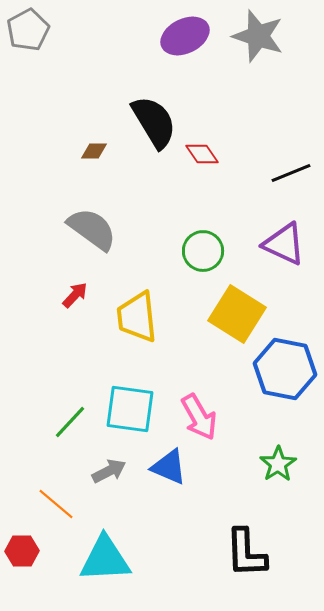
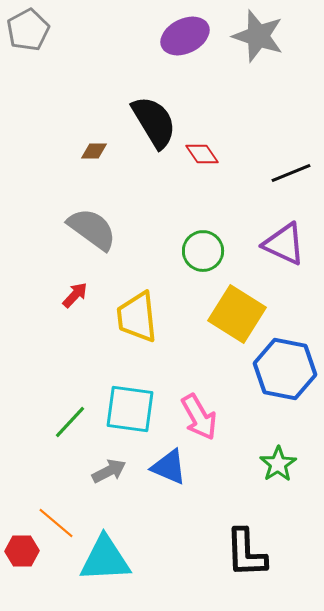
orange line: moved 19 px down
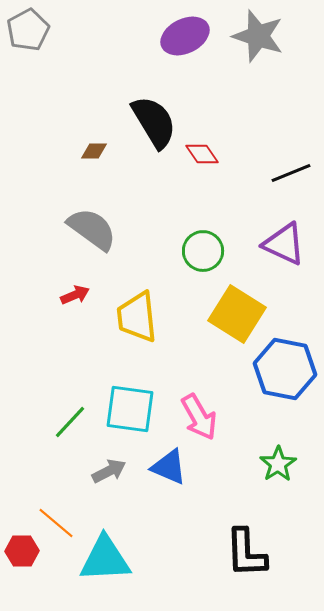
red arrow: rotated 24 degrees clockwise
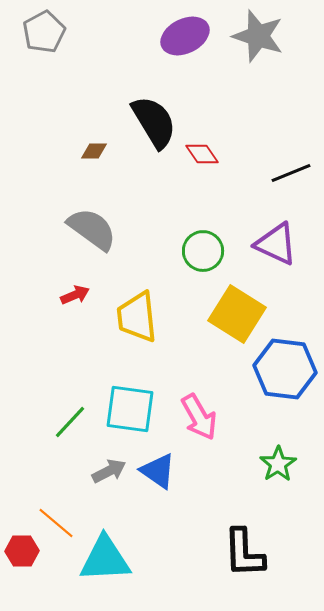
gray pentagon: moved 16 px right, 2 px down
purple triangle: moved 8 px left
blue hexagon: rotated 4 degrees counterclockwise
blue triangle: moved 11 px left, 4 px down; rotated 12 degrees clockwise
black L-shape: moved 2 px left
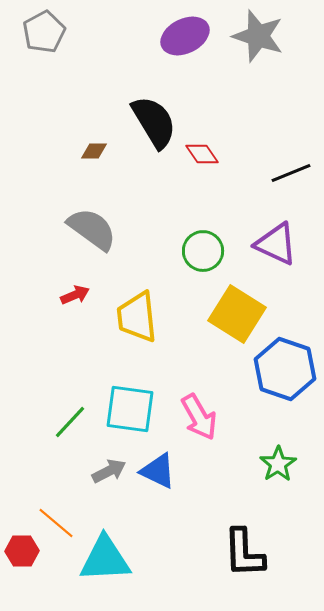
blue hexagon: rotated 12 degrees clockwise
blue triangle: rotated 9 degrees counterclockwise
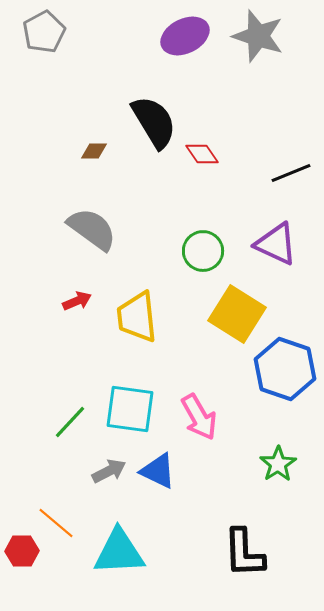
red arrow: moved 2 px right, 6 px down
cyan triangle: moved 14 px right, 7 px up
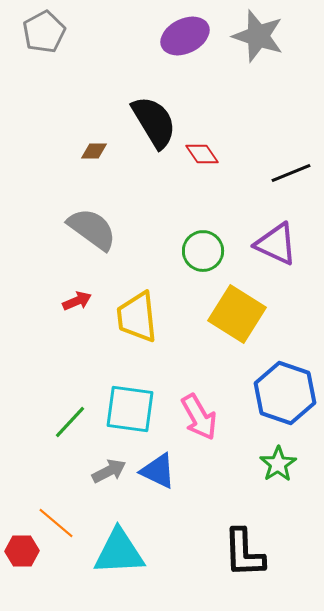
blue hexagon: moved 24 px down
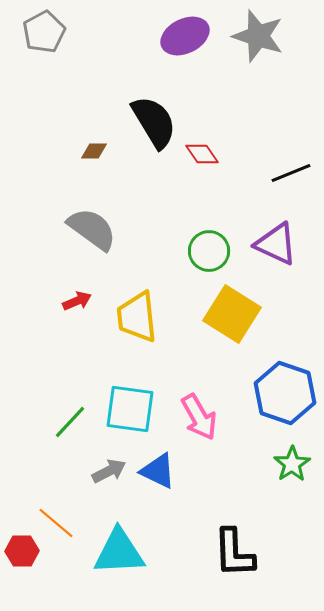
green circle: moved 6 px right
yellow square: moved 5 px left
green star: moved 14 px right
black L-shape: moved 10 px left
